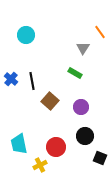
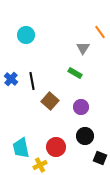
cyan trapezoid: moved 2 px right, 4 px down
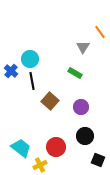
cyan circle: moved 4 px right, 24 px down
gray triangle: moved 1 px up
blue cross: moved 8 px up
cyan trapezoid: rotated 140 degrees clockwise
black square: moved 2 px left, 2 px down
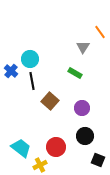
purple circle: moved 1 px right, 1 px down
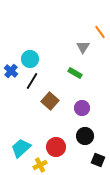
black line: rotated 42 degrees clockwise
cyan trapezoid: rotated 80 degrees counterclockwise
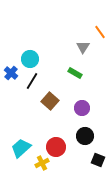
blue cross: moved 2 px down
yellow cross: moved 2 px right, 2 px up
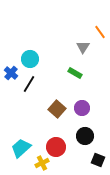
black line: moved 3 px left, 3 px down
brown square: moved 7 px right, 8 px down
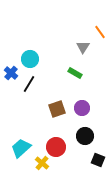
brown square: rotated 30 degrees clockwise
yellow cross: rotated 24 degrees counterclockwise
